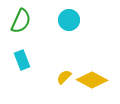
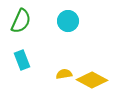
cyan circle: moved 1 px left, 1 px down
yellow semicircle: moved 3 px up; rotated 35 degrees clockwise
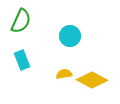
cyan circle: moved 2 px right, 15 px down
